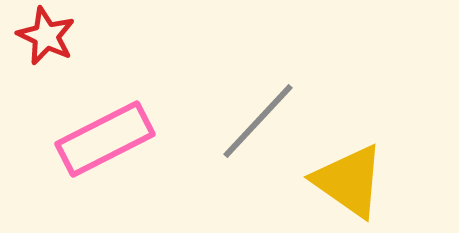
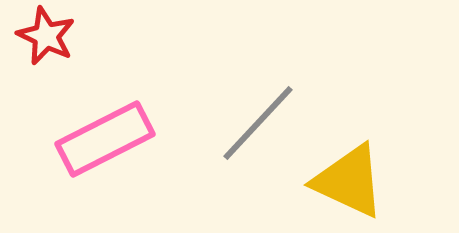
gray line: moved 2 px down
yellow triangle: rotated 10 degrees counterclockwise
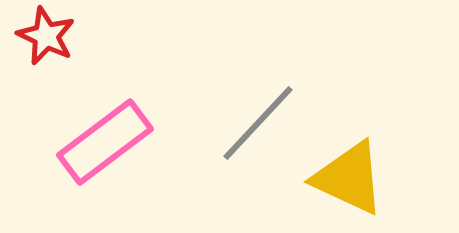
pink rectangle: moved 3 px down; rotated 10 degrees counterclockwise
yellow triangle: moved 3 px up
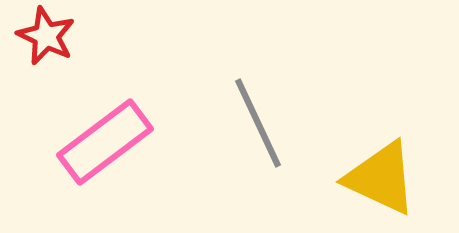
gray line: rotated 68 degrees counterclockwise
yellow triangle: moved 32 px right
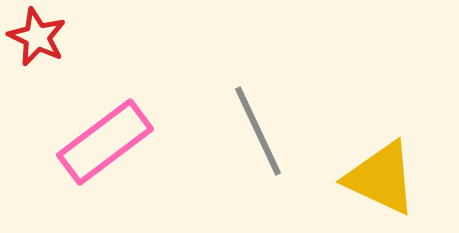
red star: moved 9 px left, 1 px down
gray line: moved 8 px down
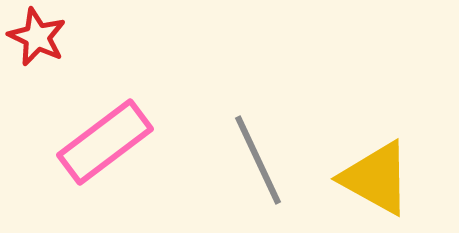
gray line: moved 29 px down
yellow triangle: moved 5 px left; rotated 4 degrees clockwise
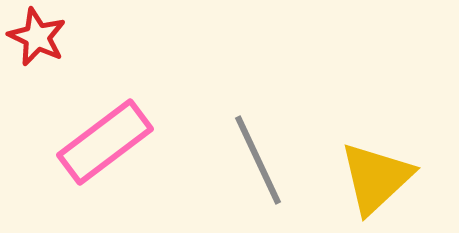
yellow triangle: rotated 48 degrees clockwise
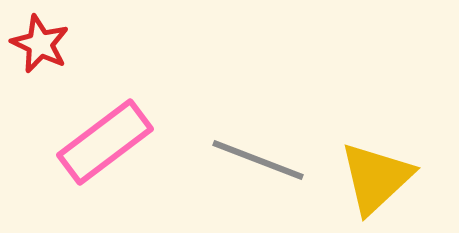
red star: moved 3 px right, 7 px down
gray line: rotated 44 degrees counterclockwise
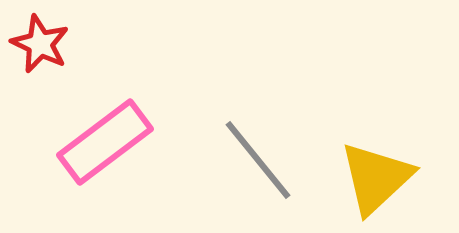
gray line: rotated 30 degrees clockwise
